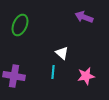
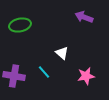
green ellipse: rotated 55 degrees clockwise
cyan line: moved 9 px left; rotated 48 degrees counterclockwise
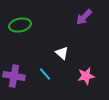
purple arrow: rotated 66 degrees counterclockwise
cyan line: moved 1 px right, 2 px down
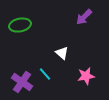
purple cross: moved 8 px right, 6 px down; rotated 25 degrees clockwise
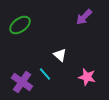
green ellipse: rotated 25 degrees counterclockwise
white triangle: moved 2 px left, 2 px down
pink star: moved 1 px right, 1 px down; rotated 24 degrees clockwise
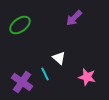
purple arrow: moved 10 px left, 1 px down
white triangle: moved 1 px left, 3 px down
cyan line: rotated 16 degrees clockwise
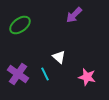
purple arrow: moved 3 px up
white triangle: moved 1 px up
purple cross: moved 4 px left, 8 px up
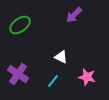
white triangle: moved 2 px right; rotated 16 degrees counterclockwise
cyan line: moved 8 px right, 7 px down; rotated 64 degrees clockwise
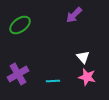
white triangle: moved 22 px right; rotated 24 degrees clockwise
purple cross: rotated 25 degrees clockwise
cyan line: rotated 48 degrees clockwise
